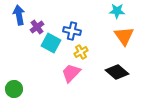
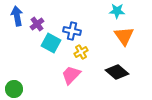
blue arrow: moved 2 px left, 1 px down
purple cross: moved 3 px up
pink trapezoid: moved 2 px down
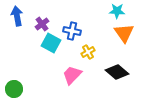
purple cross: moved 5 px right
orange triangle: moved 3 px up
yellow cross: moved 7 px right
pink trapezoid: moved 1 px right
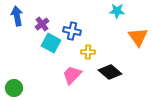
orange triangle: moved 14 px right, 4 px down
yellow cross: rotated 32 degrees clockwise
black diamond: moved 7 px left
green circle: moved 1 px up
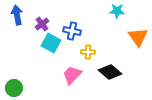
blue arrow: moved 1 px up
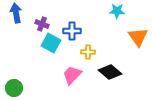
blue arrow: moved 1 px left, 2 px up
purple cross: rotated 32 degrees counterclockwise
blue cross: rotated 12 degrees counterclockwise
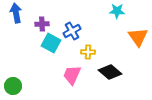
purple cross: rotated 24 degrees counterclockwise
blue cross: rotated 30 degrees counterclockwise
pink trapezoid: rotated 20 degrees counterclockwise
green circle: moved 1 px left, 2 px up
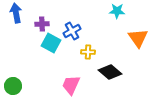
orange triangle: moved 1 px down
pink trapezoid: moved 1 px left, 10 px down
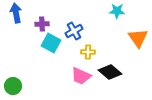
blue cross: moved 2 px right
pink trapezoid: moved 10 px right, 9 px up; rotated 90 degrees counterclockwise
